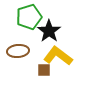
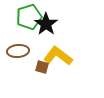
black star: moved 3 px left, 7 px up
brown square: moved 2 px left, 3 px up; rotated 16 degrees clockwise
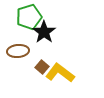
black star: moved 2 px left, 8 px down
yellow L-shape: moved 2 px right, 17 px down
brown square: rotated 24 degrees clockwise
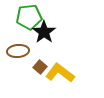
green pentagon: rotated 10 degrees clockwise
brown square: moved 2 px left
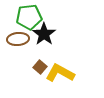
black star: moved 2 px down
brown ellipse: moved 12 px up
yellow L-shape: rotated 8 degrees counterclockwise
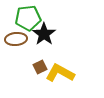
green pentagon: moved 1 px left, 1 px down
brown ellipse: moved 2 px left
brown square: rotated 24 degrees clockwise
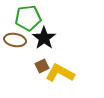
black star: moved 4 px down
brown ellipse: moved 1 px left, 1 px down; rotated 15 degrees clockwise
brown square: moved 2 px right, 1 px up
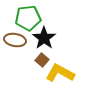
brown square: moved 6 px up; rotated 24 degrees counterclockwise
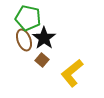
green pentagon: rotated 20 degrees clockwise
brown ellipse: moved 9 px right; rotated 60 degrees clockwise
yellow L-shape: moved 12 px right; rotated 68 degrees counterclockwise
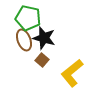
black star: rotated 20 degrees counterclockwise
